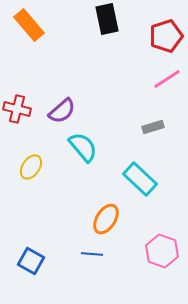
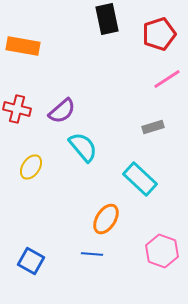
orange rectangle: moved 6 px left, 21 px down; rotated 40 degrees counterclockwise
red pentagon: moved 7 px left, 2 px up
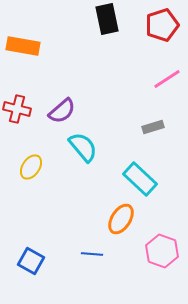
red pentagon: moved 3 px right, 9 px up
orange ellipse: moved 15 px right
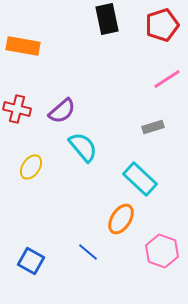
blue line: moved 4 px left, 2 px up; rotated 35 degrees clockwise
